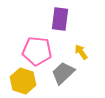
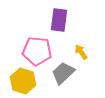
purple rectangle: moved 1 px left, 1 px down
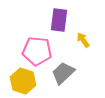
yellow arrow: moved 2 px right, 12 px up
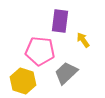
purple rectangle: moved 1 px right, 1 px down
pink pentagon: moved 3 px right
gray trapezoid: moved 3 px right
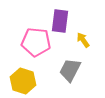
pink pentagon: moved 4 px left, 9 px up
gray trapezoid: moved 4 px right, 3 px up; rotated 20 degrees counterclockwise
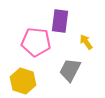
yellow arrow: moved 3 px right, 2 px down
